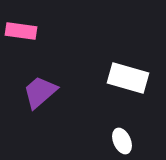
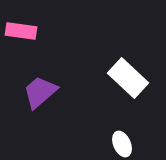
white rectangle: rotated 27 degrees clockwise
white ellipse: moved 3 px down
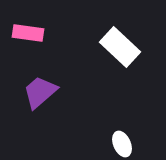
pink rectangle: moved 7 px right, 2 px down
white rectangle: moved 8 px left, 31 px up
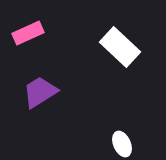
pink rectangle: rotated 32 degrees counterclockwise
purple trapezoid: rotated 9 degrees clockwise
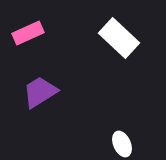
white rectangle: moved 1 px left, 9 px up
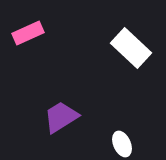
white rectangle: moved 12 px right, 10 px down
purple trapezoid: moved 21 px right, 25 px down
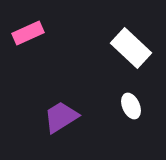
white ellipse: moved 9 px right, 38 px up
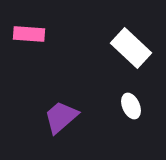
pink rectangle: moved 1 px right, 1 px down; rotated 28 degrees clockwise
purple trapezoid: rotated 9 degrees counterclockwise
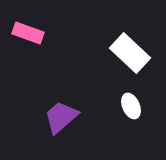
pink rectangle: moved 1 px left, 1 px up; rotated 16 degrees clockwise
white rectangle: moved 1 px left, 5 px down
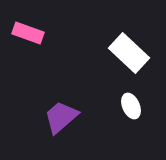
white rectangle: moved 1 px left
